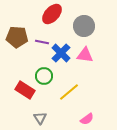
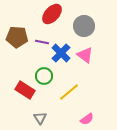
pink triangle: rotated 30 degrees clockwise
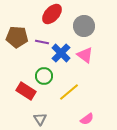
red rectangle: moved 1 px right, 1 px down
gray triangle: moved 1 px down
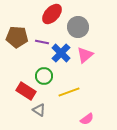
gray circle: moved 6 px left, 1 px down
pink triangle: rotated 42 degrees clockwise
yellow line: rotated 20 degrees clockwise
gray triangle: moved 1 px left, 9 px up; rotated 24 degrees counterclockwise
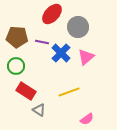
pink triangle: moved 1 px right, 2 px down
green circle: moved 28 px left, 10 px up
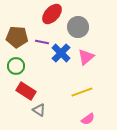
yellow line: moved 13 px right
pink semicircle: moved 1 px right
